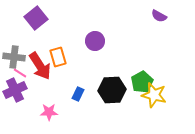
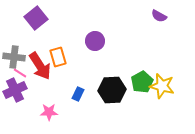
yellow star: moved 8 px right, 9 px up
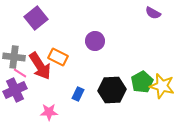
purple semicircle: moved 6 px left, 3 px up
orange rectangle: rotated 48 degrees counterclockwise
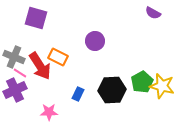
purple square: rotated 35 degrees counterclockwise
gray cross: rotated 15 degrees clockwise
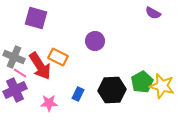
pink star: moved 9 px up
